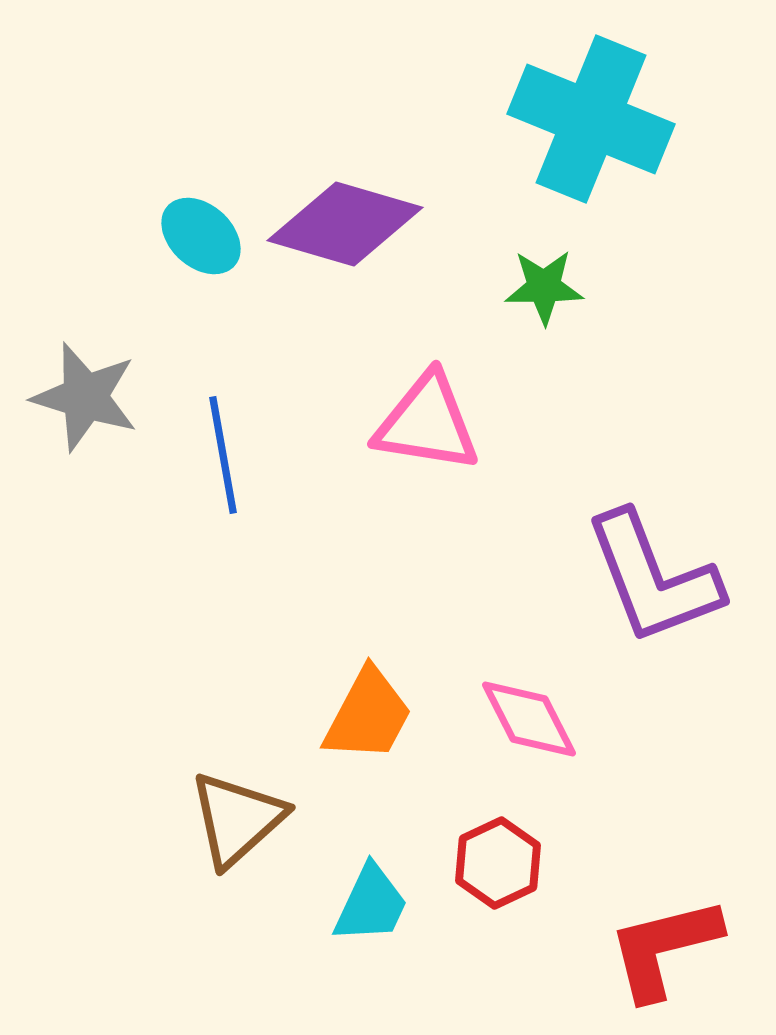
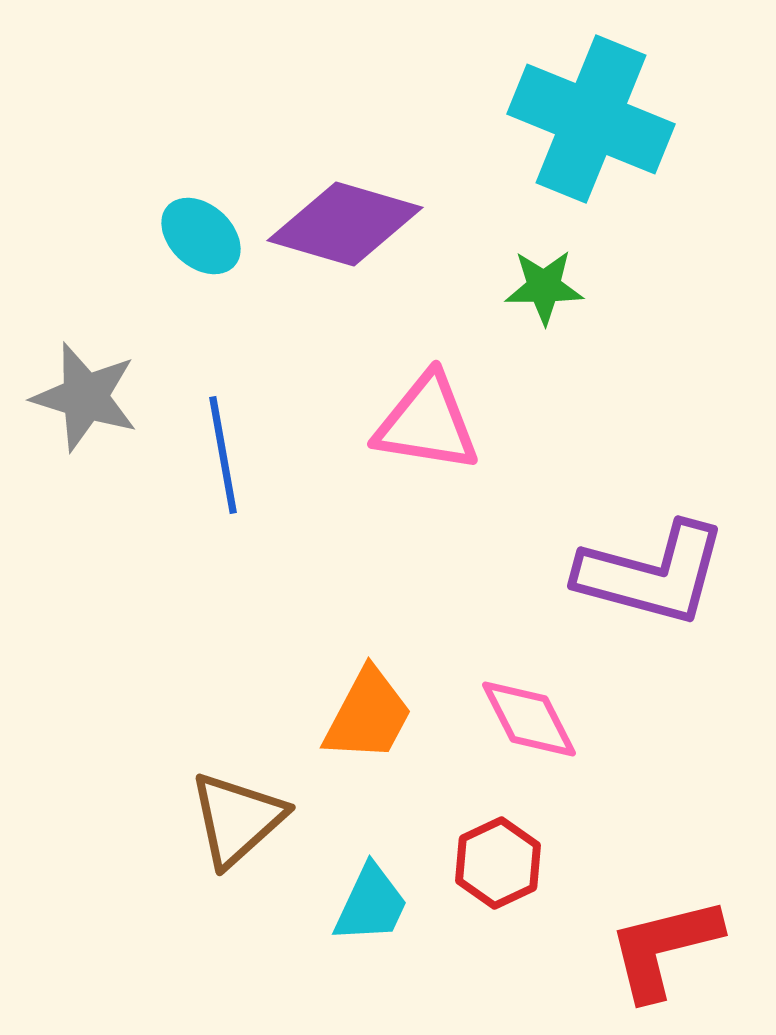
purple L-shape: moved 1 px left, 4 px up; rotated 54 degrees counterclockwise
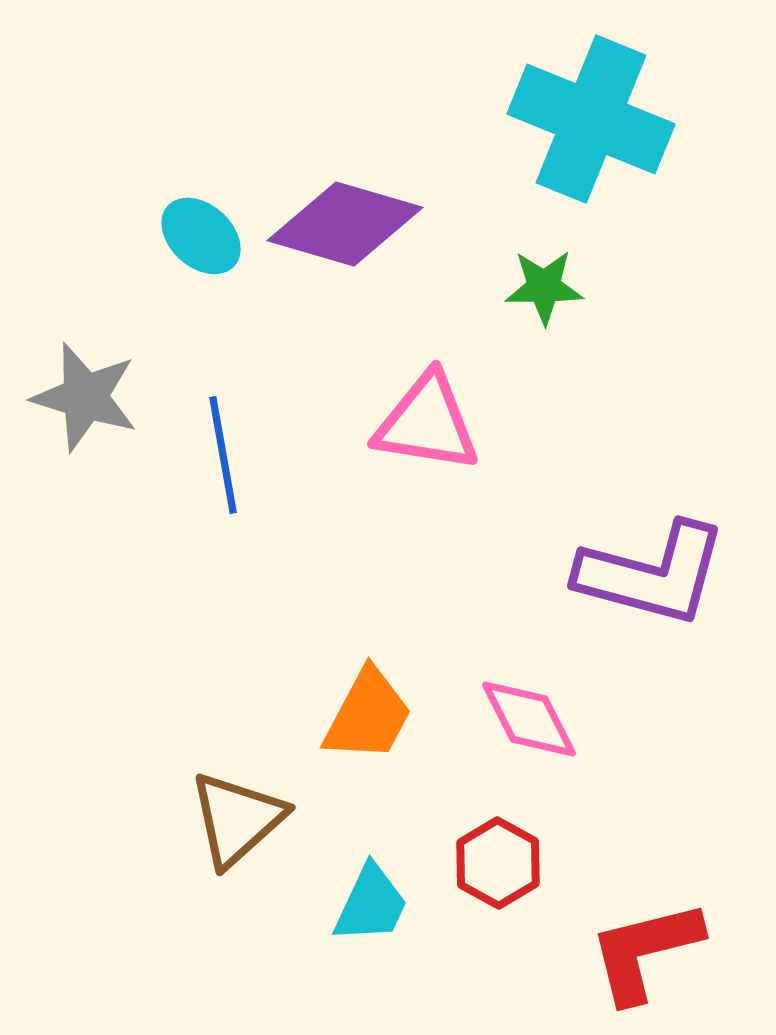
red hexagon: rotated 6 degrees counterclockwise
red L-shape: moved 19 px left, 3 px down
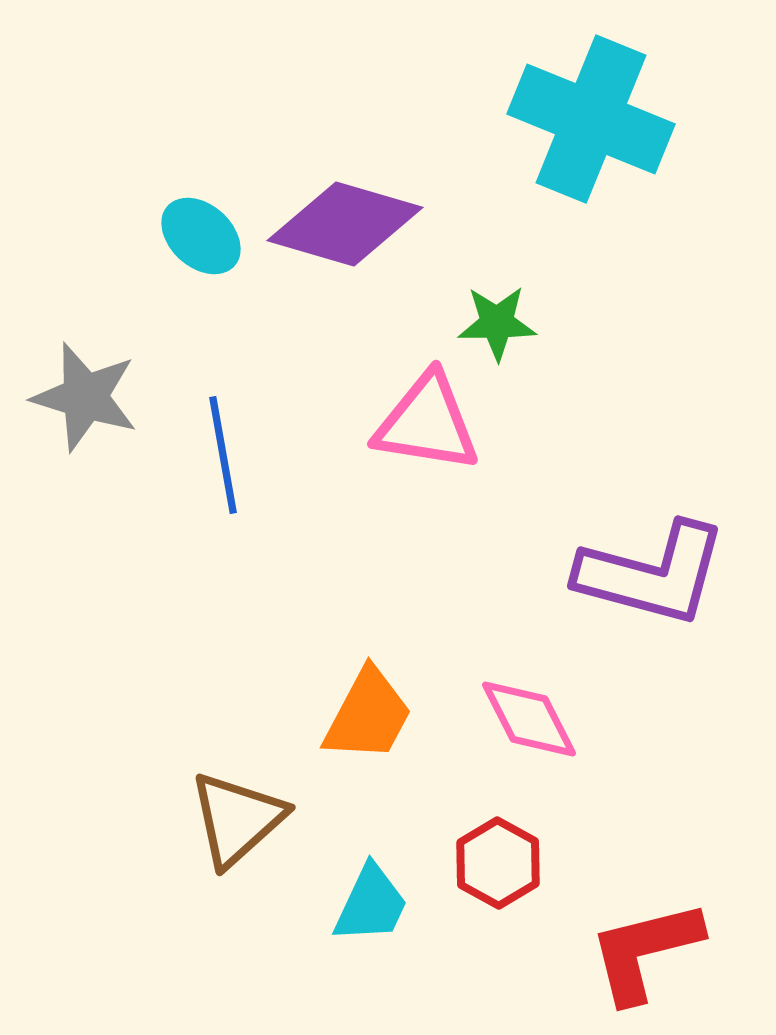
green star: moved 47 px left, 36 px down
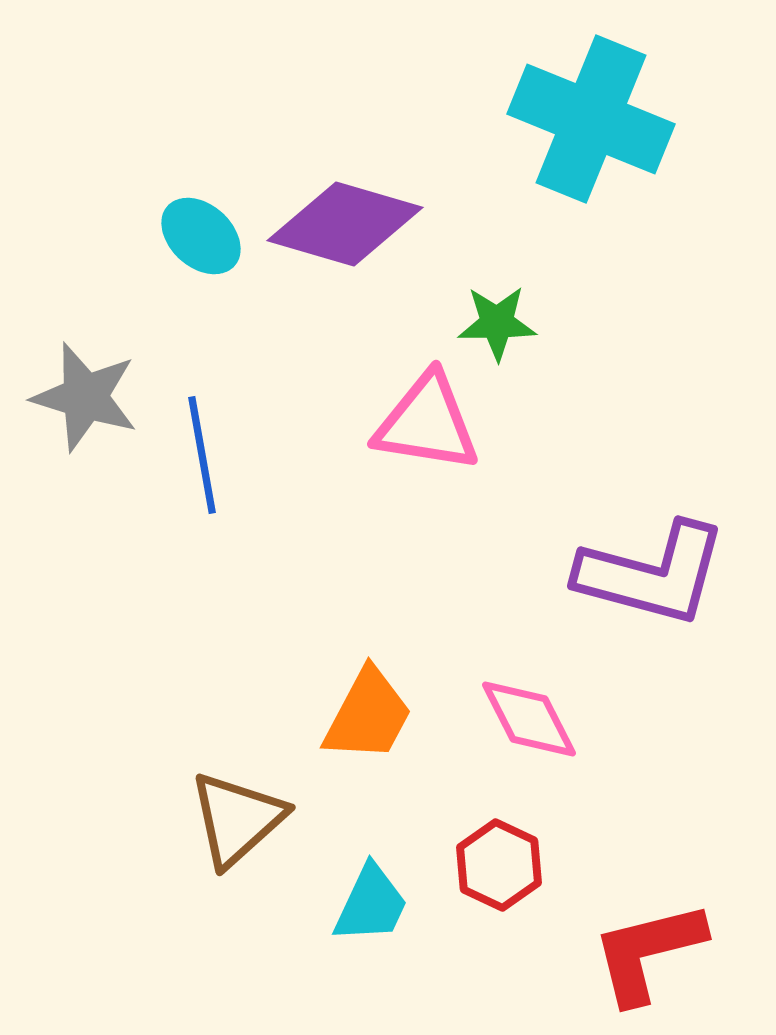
blue line: moved 21 px left
red hexagon: moved 1 px right, 2 px down; rotated 4 degrees counterclockwise
red L-shape: moved 3 px right, 1 px down
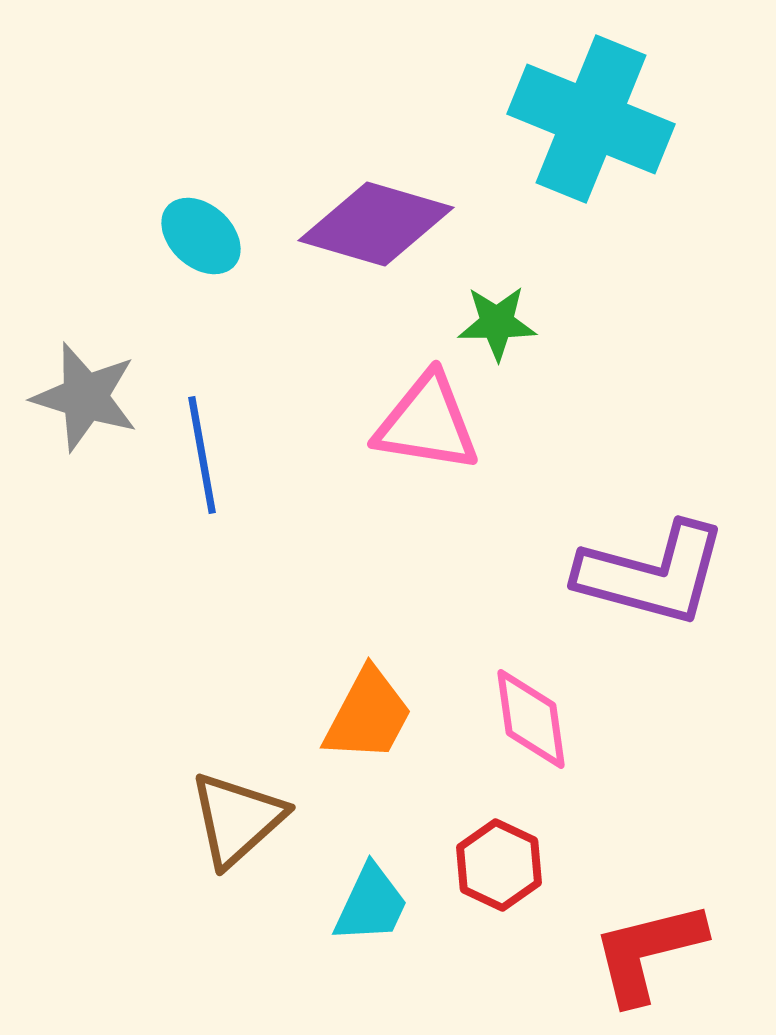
purple diamond: moved 31 px right
pink diamond: moved 2 px right; rotated 19 degrees clockwise
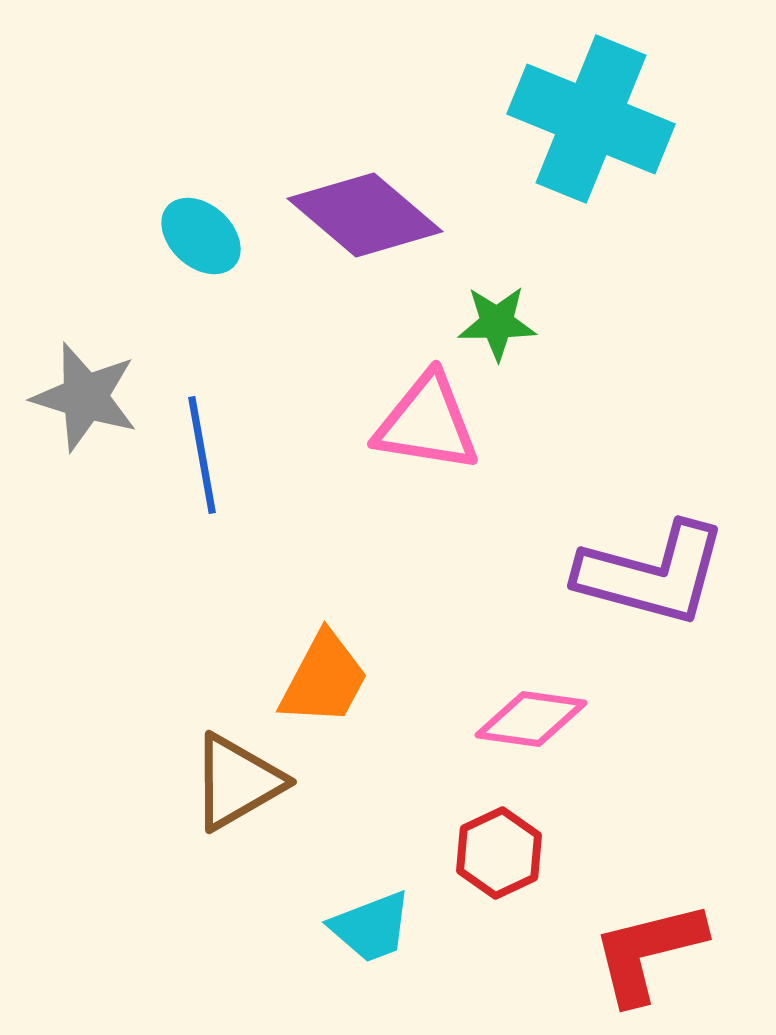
purple diamond: moved 11 px left, 9 px up; rotated 24 degrees clockwise
orange trapezoid: moved 44 px left, 36 px up
pink diamond: rotated 74 degrees counterclockwise
brown triangle: moved 37 px up; rotated 12 degrees clockwise
red hexagon: moved 12 px up; rotated 10 degrees clockwise
cyan trapezoid: moved 23 px down; rotated 44 degrees clockwise
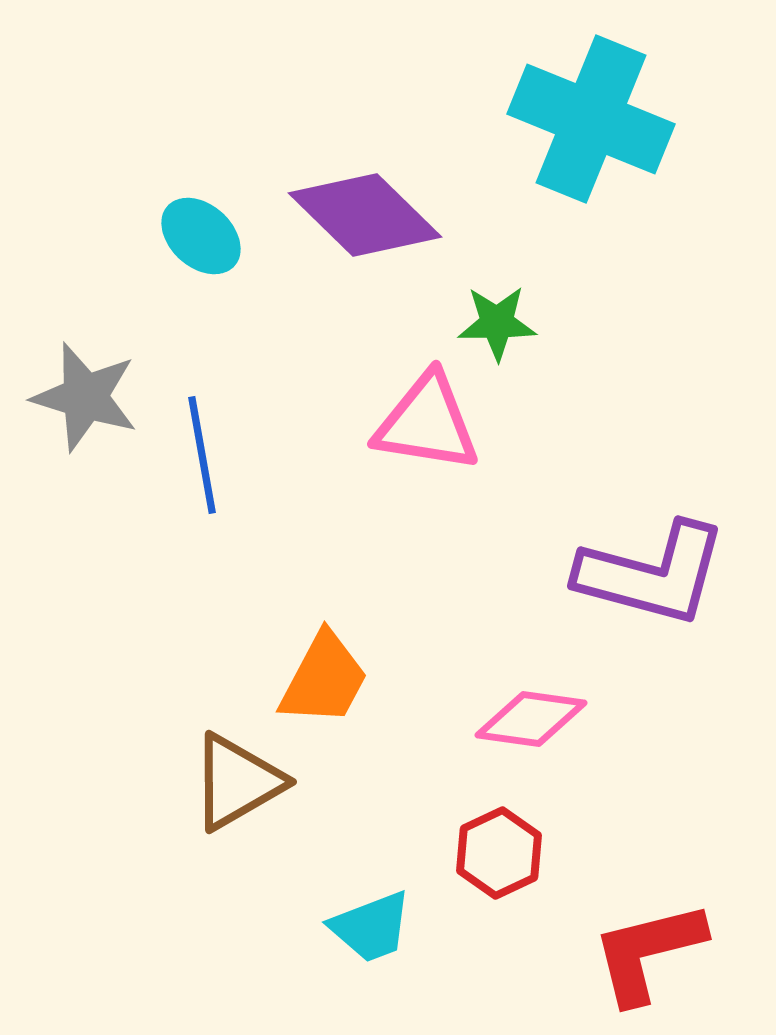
purple diamond: rotated 4 degrees clockwise
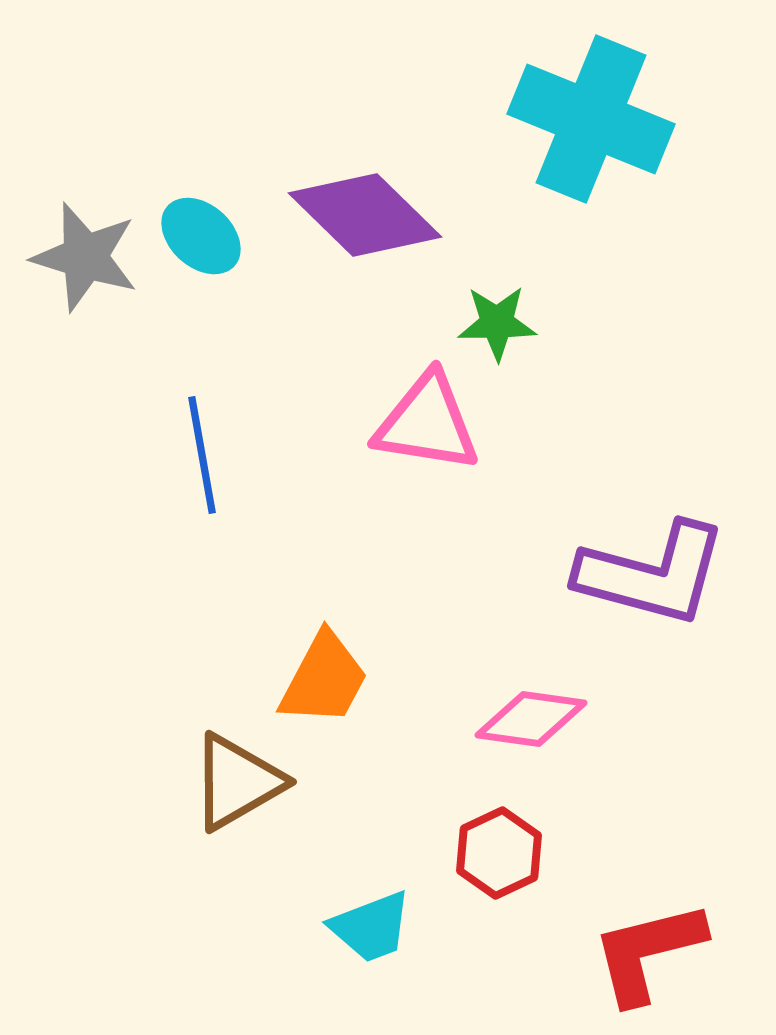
gray star: moved 140 px up
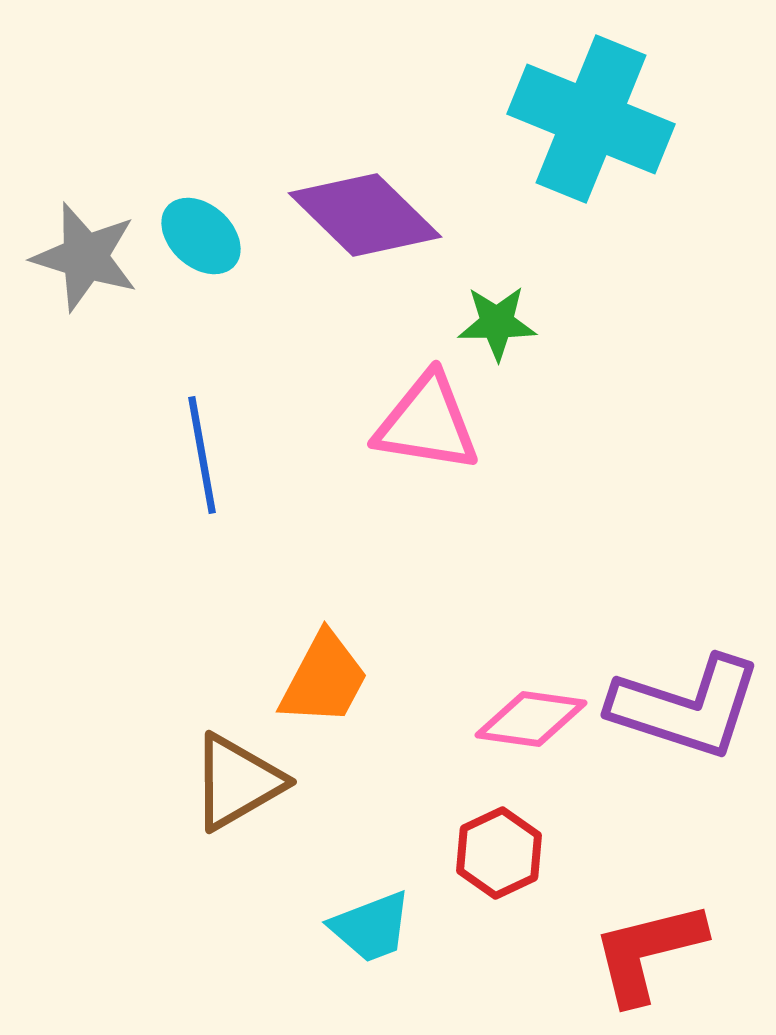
purple L-shape: moved 34 px right, 133 px down; rotated 3 degrees clockwise
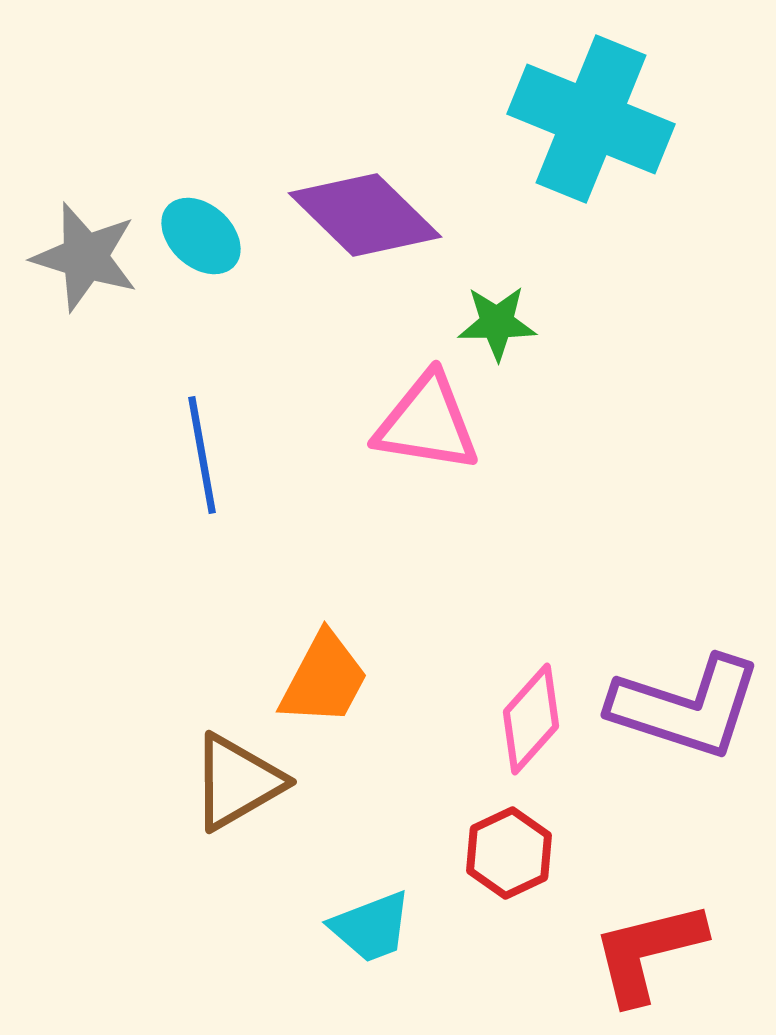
pink diamond: rotated 56 degrees counterclockwise
red hexagon: moved 10 px right
